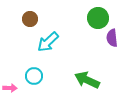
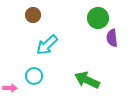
brown circle: moved 3 px right, 4 px up
cyan arrow: moved 1 px left, 3 px down
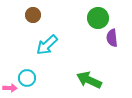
cyan circle: moved 7 px left, 2 px down
green arrow: moved 2 px right
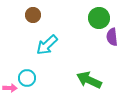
green circle: moved 1 px right
purple semicircle: moved 1 px up
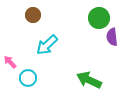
cyan circle: moved 1 px right
pink arrow: moved 26 px up; rotated 136 degrees counterclockwise
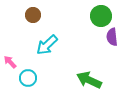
green circle: moved 2 px right, 2 px up
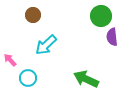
cyan arrow: moved 1 px left
pink arrow: moved 2 px up
green arrow: moved 3 px left, 1 px up
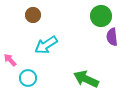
cyan arrow: rotated 10 degrees clockwise
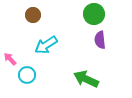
green circle: moved 7 px left, 2 px up
purple semicircle: moved 12 px left, 3 px down
pink arrow: moved 1 px up
cyan circle: moved 1 px left, 3 px up
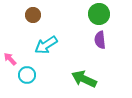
green circle: moved 5 px right
green arrow: moved 2 px left
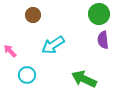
purple semicircle: moved 3 px right
cyan arrow: moved 7 px right
pink arrow: moved 8 px up
